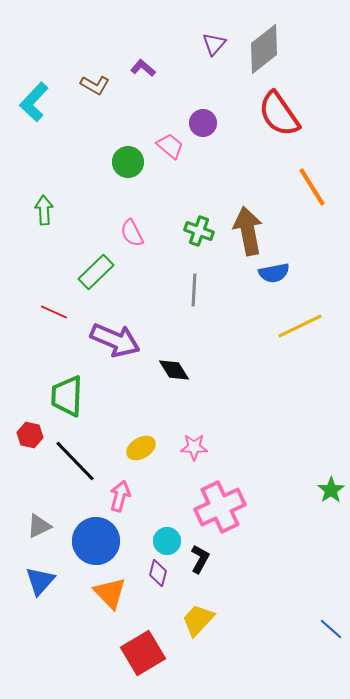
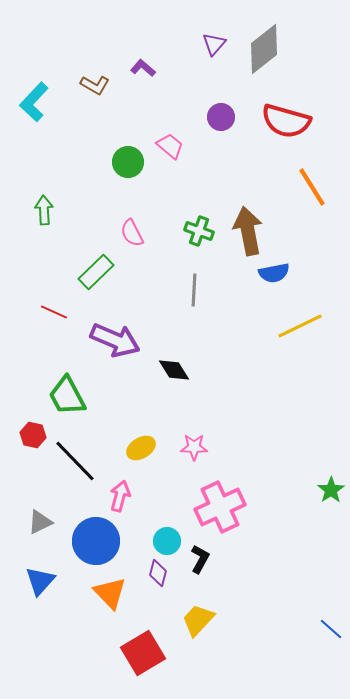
red semicircle: moved 7 px right, 7 px down; rotated 39 degrees counterclockwise
purple circle: moved 18 px right, 6 px up
green trapezoid: rotated 30 degrees counterclockwise
red hexagon: moved 3 px right
gray triangle: moved 1 px right, 4 px up
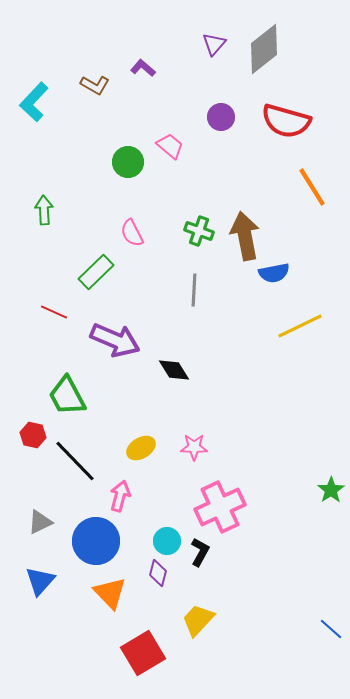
brown arrow: moved 3 px left, 5 px down
black L-shape: moved 7 px up
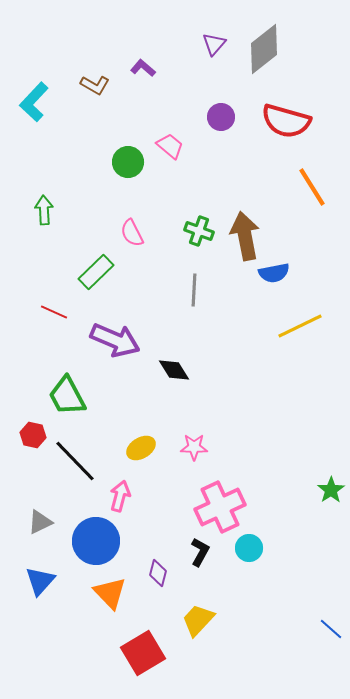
cyan circle: moved 82 px right, 7 px down
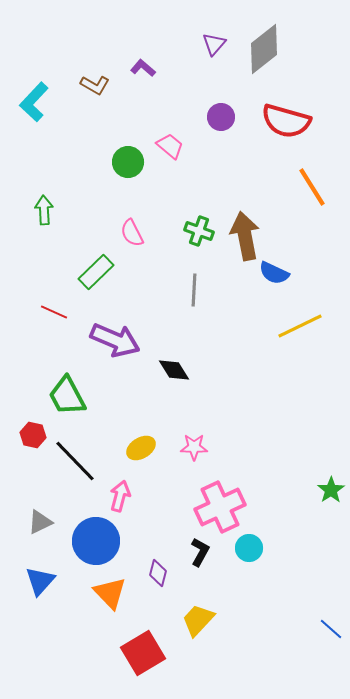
blue semicircle: rotated 36 degrees clockwise
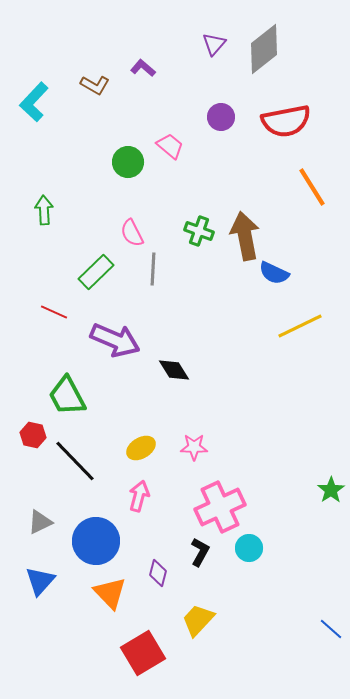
red semicircle: rotated 27 degrees counterclockwise
gray line: moved 41 px left, 21 px up
pink arrow: moved 19 px right
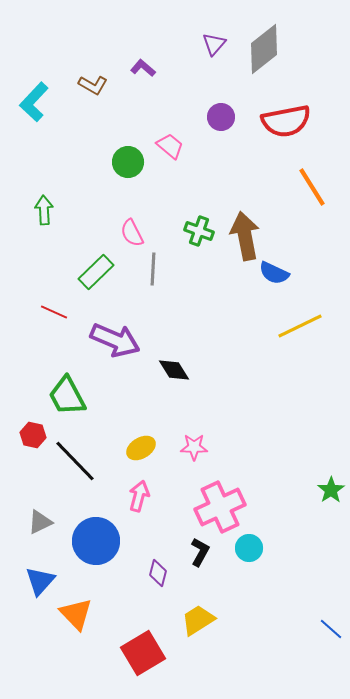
brown L-shape: moved 2 px left
orange triangle: moved 34 px left, 21 px down
yellow trapezoid: rotated 15 degrees clockwise
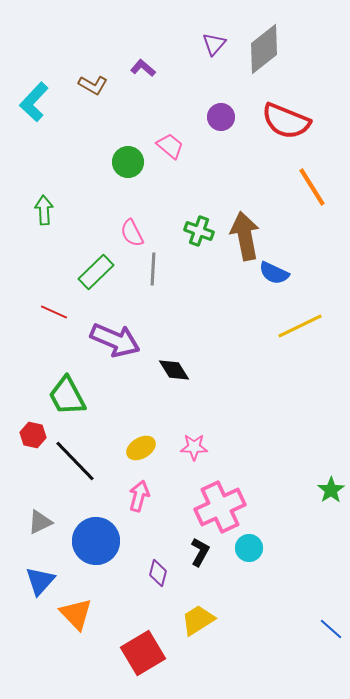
red semicircle: rotated 33 degrees clockwise
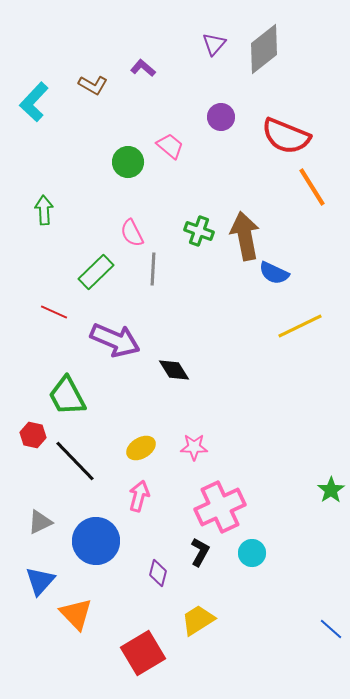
red semicircle: moved 15 px down
cyan circle: moved 3 px right, 5 px down
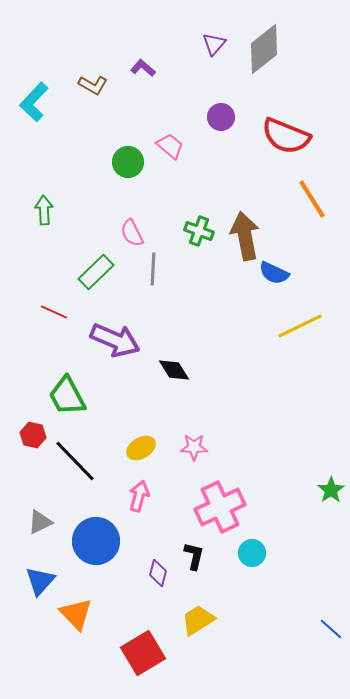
orange line: moved 12 px down
black L-shape: moved 6 px left, 4 px down; rotated 16 degrees counterclockwise
